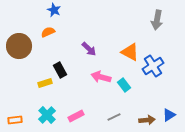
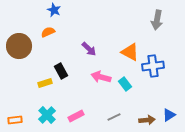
blue cross: rotated 25 degrees clockwise
black rectangle: moved 1 px right, 1 px down
cyan rectangle: moved 1 px right, 1 px up
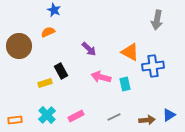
cyan rectangle: rotated 24 degrees clockwise
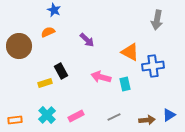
purple arrow: moved 2 px left, 9 px up
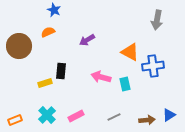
purple arrow: rotated 105 degrees clockwise
black rectangle: rotated 35 degrees clockwise
orange rectangle: rotated 16 degrees counterclockwise
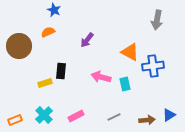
purple arrow: rotated 21 degrees counterclockwise
cyan cross: moved 3 px left
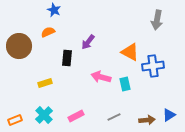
purple arrow: moved 1 px right, 2 px down
black rectangle: moved 6 px right, 13 px up
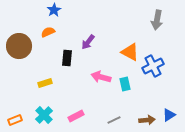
blue star: rotated 16 degrees clockwise
blue cross: rotated 20 degrees counterclockwise
gray line: moved 3 px down
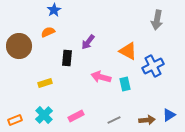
orange triangle: moved 2 px left, 1 px up
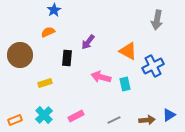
brown circle: moved 1 px right, 9 px down
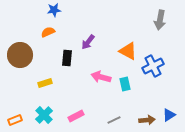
blue star: rotated 24 degrees clockwise
gray arrow: moved 3 px right
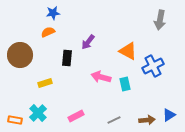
blue star: moved 1 px left, 3 px down
cyan cross: moved 6 px left, 2 px up
orange rectangle: rotated 32 degrees clockwise
